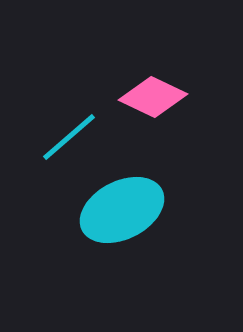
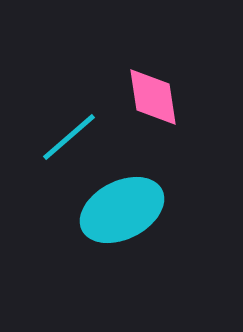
pink diamond: rotated 56 degrees clockwise
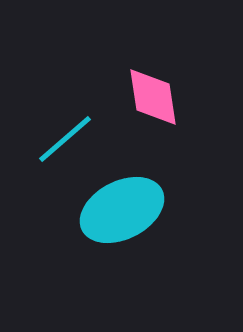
cyan line: moved 4 px left, 2 px down
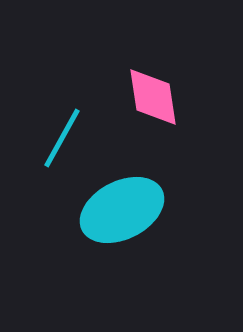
cyan line: moved 3 px left, 1 px up; rotated 20 degrees counterclockwise
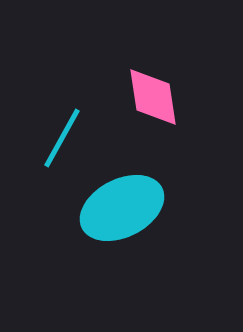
cyan ellipse: moved 2 px up
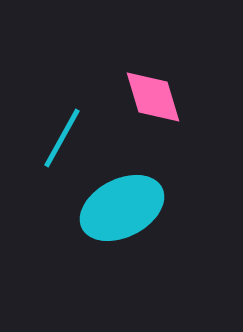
pink diamond: rotated 8 degrees counterclockwise
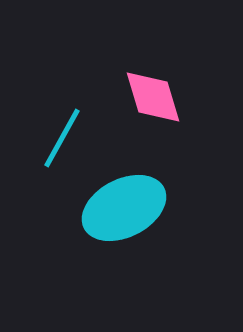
cyan ellipse: moved 2 px right
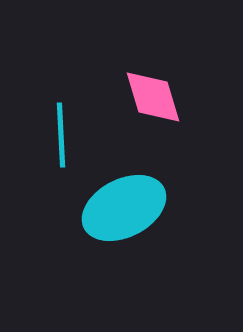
cyan line: moved 1 px left, 3 px up; rotated 32 degrees counterclockwise
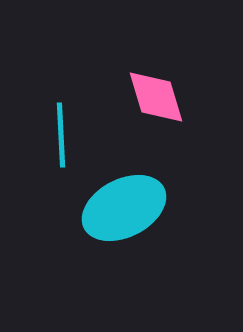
pink diamond: moved 3 px right
